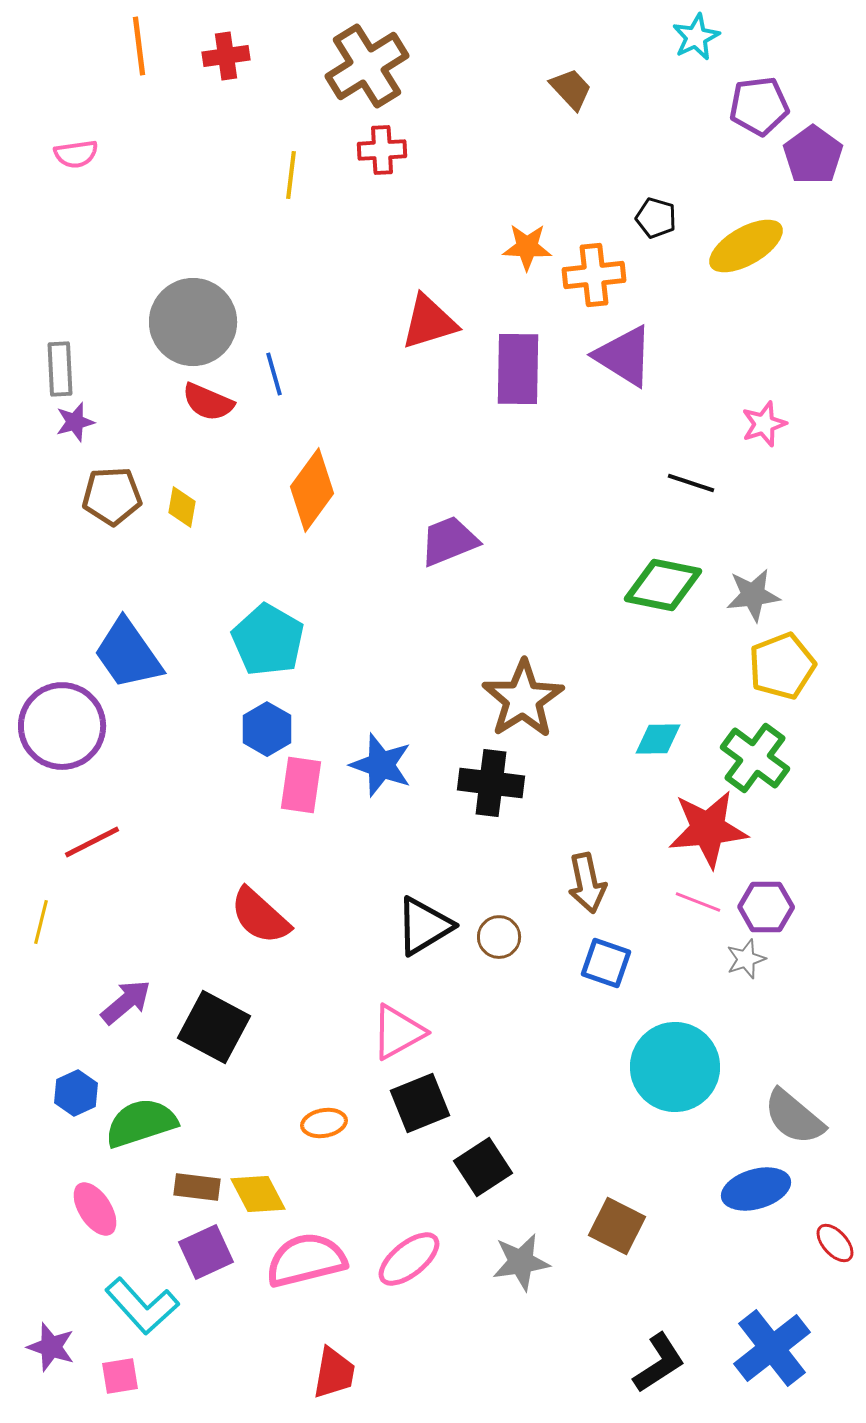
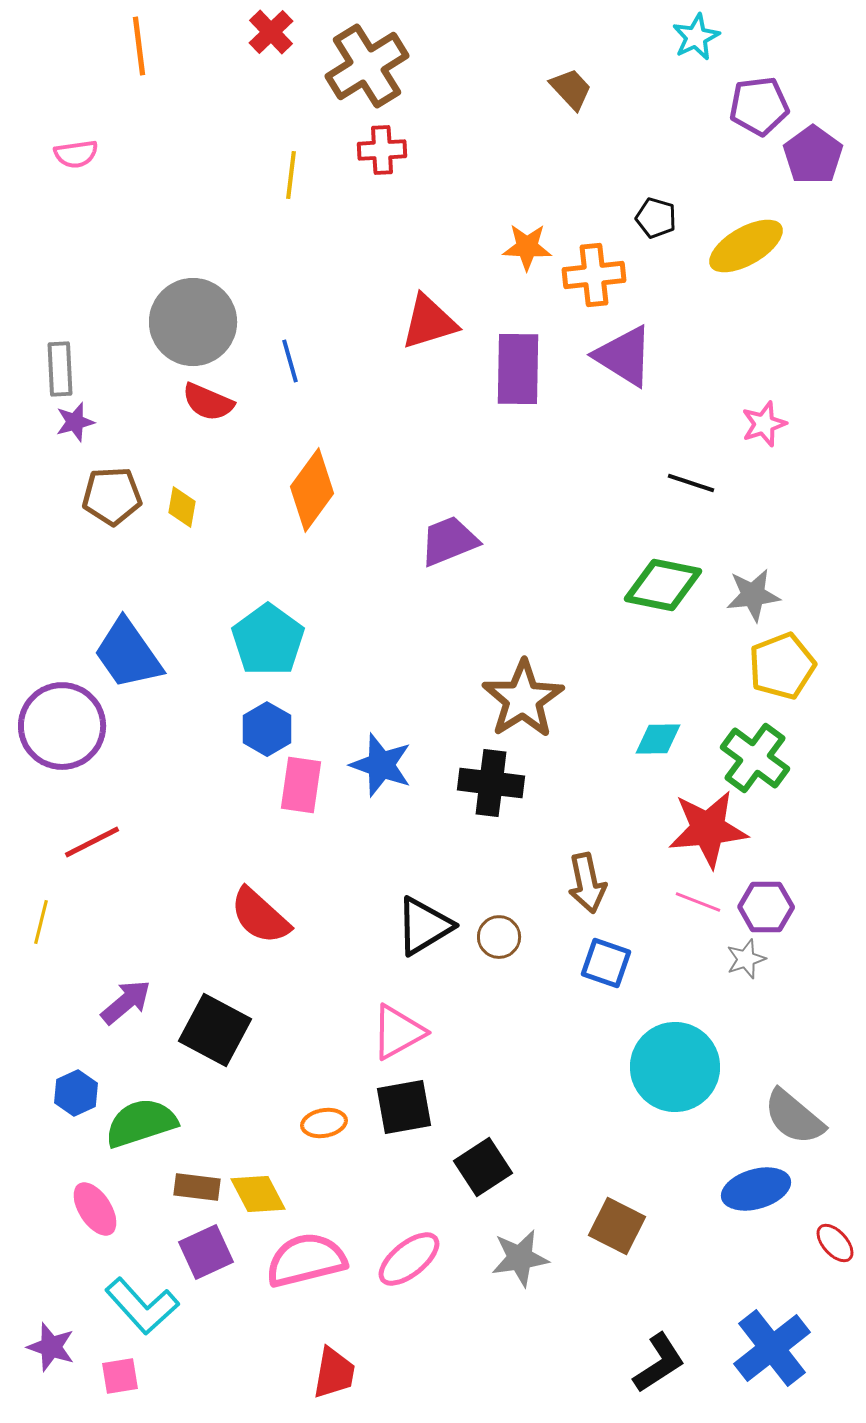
red cross at (226, 56): moved 45 px right, 24 px up; rotated 36 degrees counterclockwise
blue line at (274, 374): moved 16 px right, 13 px up
cyan pentagon at (268, 640): rotated 6 degrees clockwise
black square at (214, 1027): moved 1 px right, 3 px down
black square at (420, 1103): moved 16 px left, 4 px down; rotated 12 degrees clockwise
gray star at (521, 1262): moved 1 px left, 4 px up
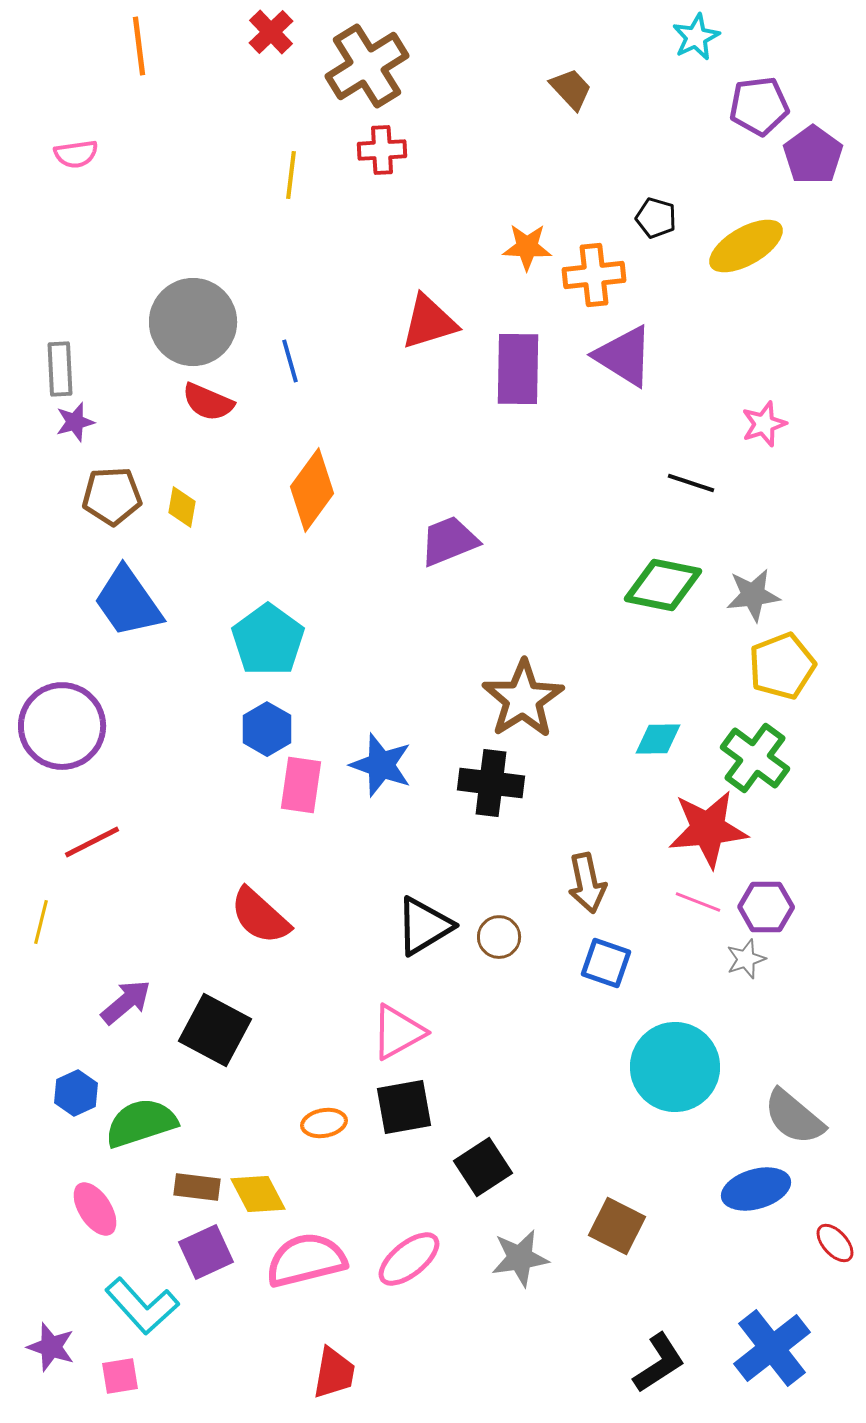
blue trapezoid at (128, 654): moved 52 px up
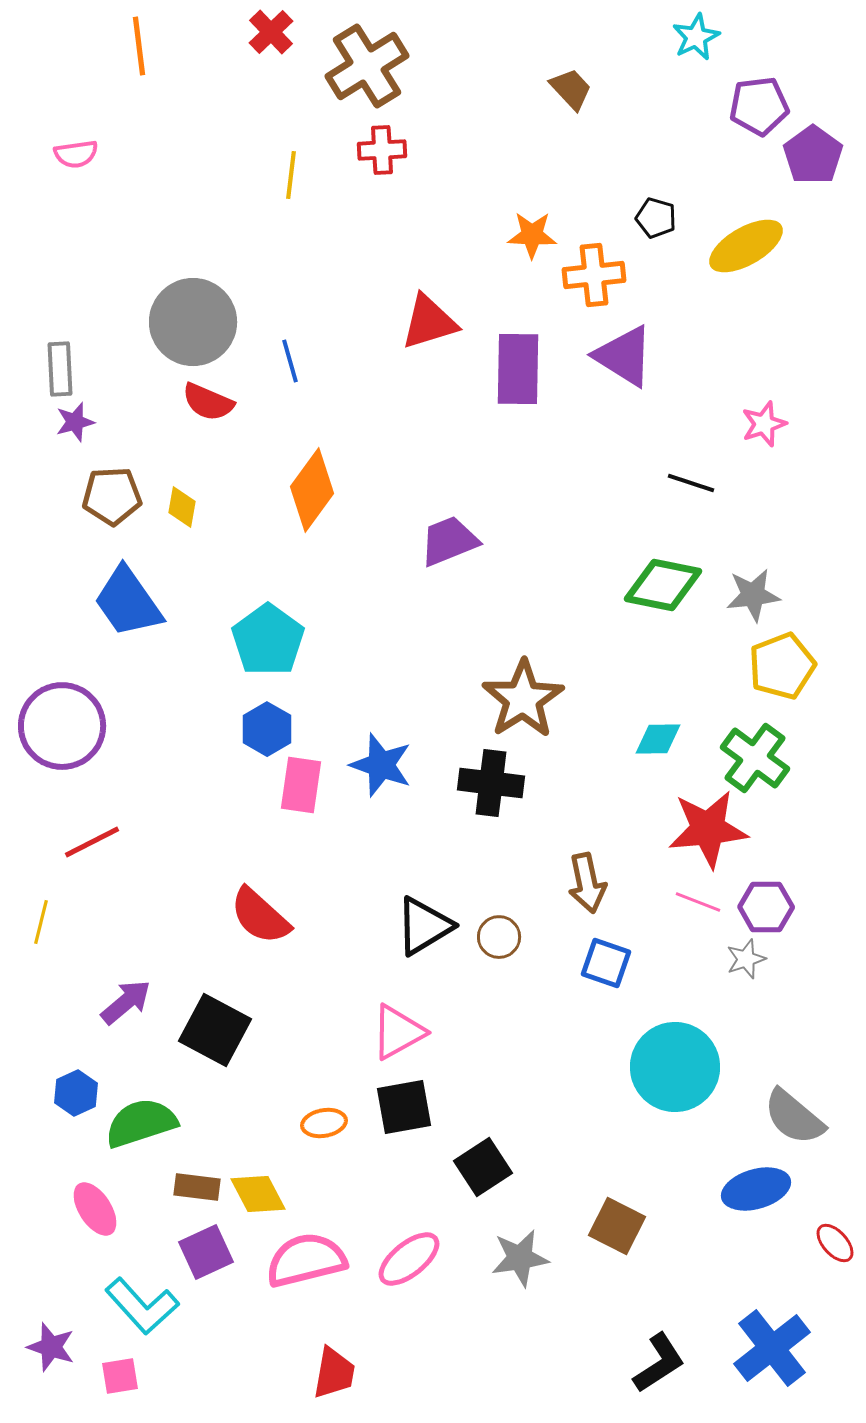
orange star at (527, 247): moved 5 px right, 12 px up
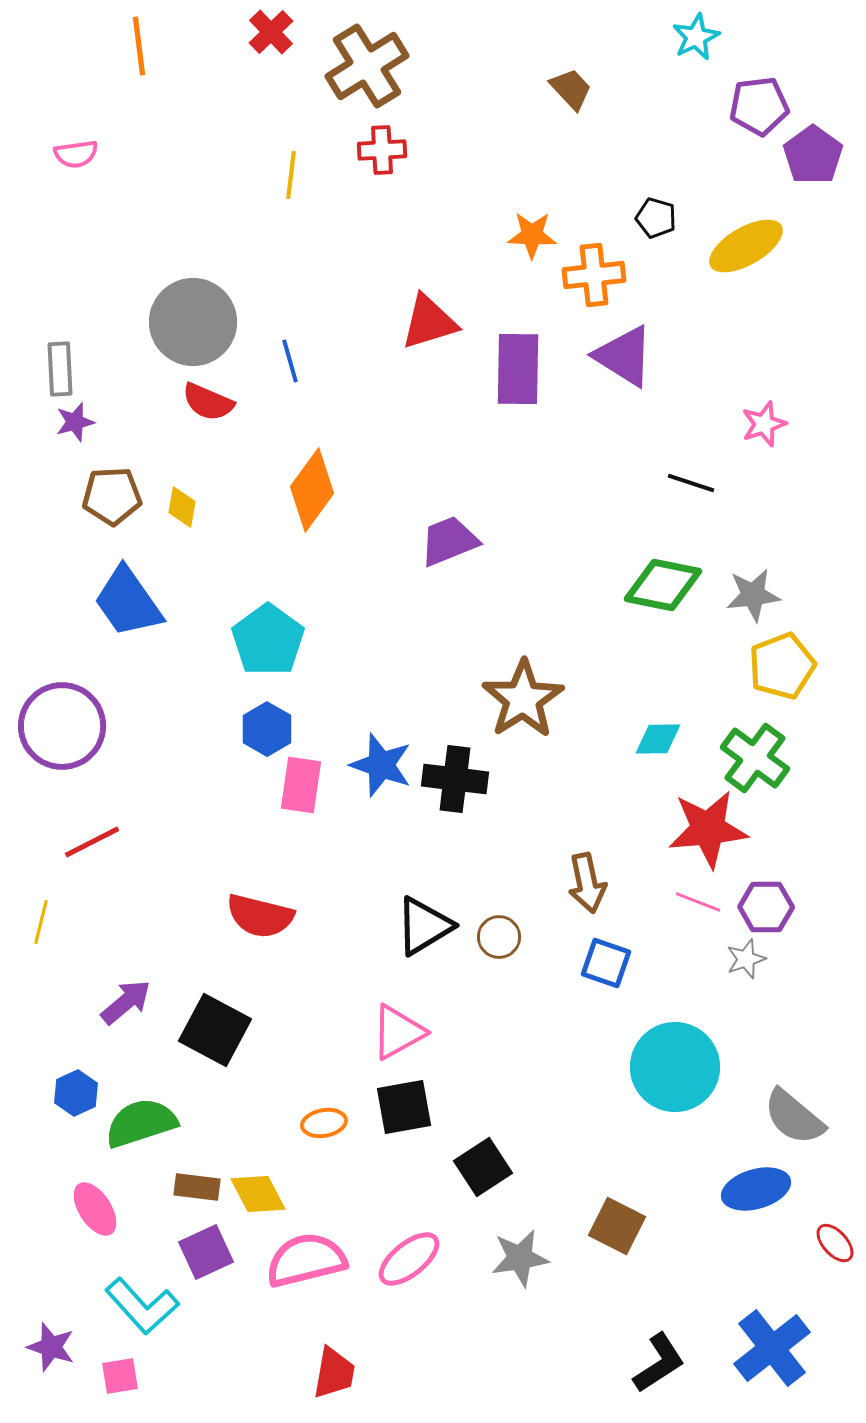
black cross at (491, 783): moved 36 px left, 4 px up
red semicircle at (260, 916): rotated 28 degrees counterclockwise
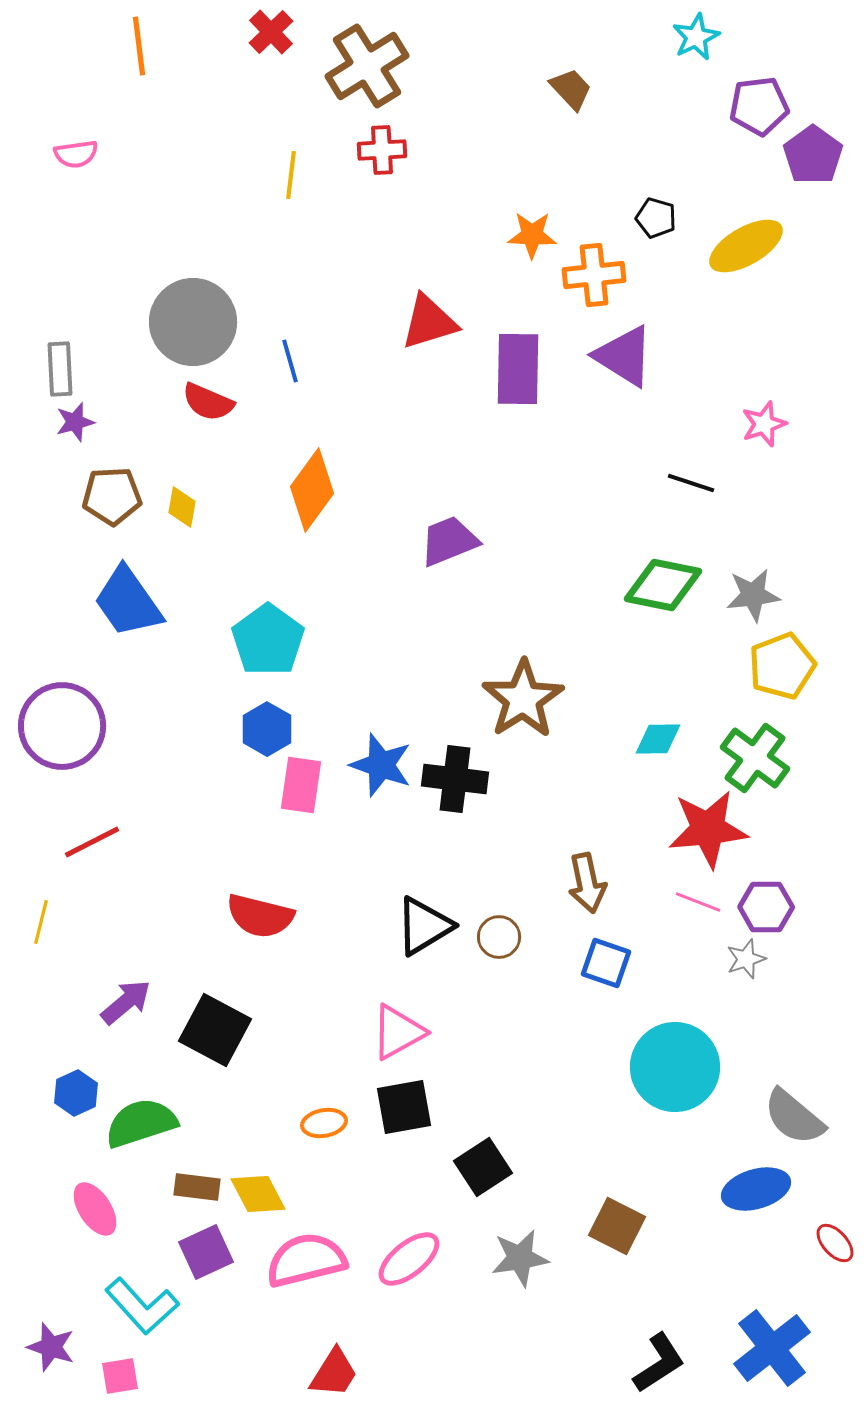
red trapezoid at (334, 1373): rotated 22 degrees clockwise
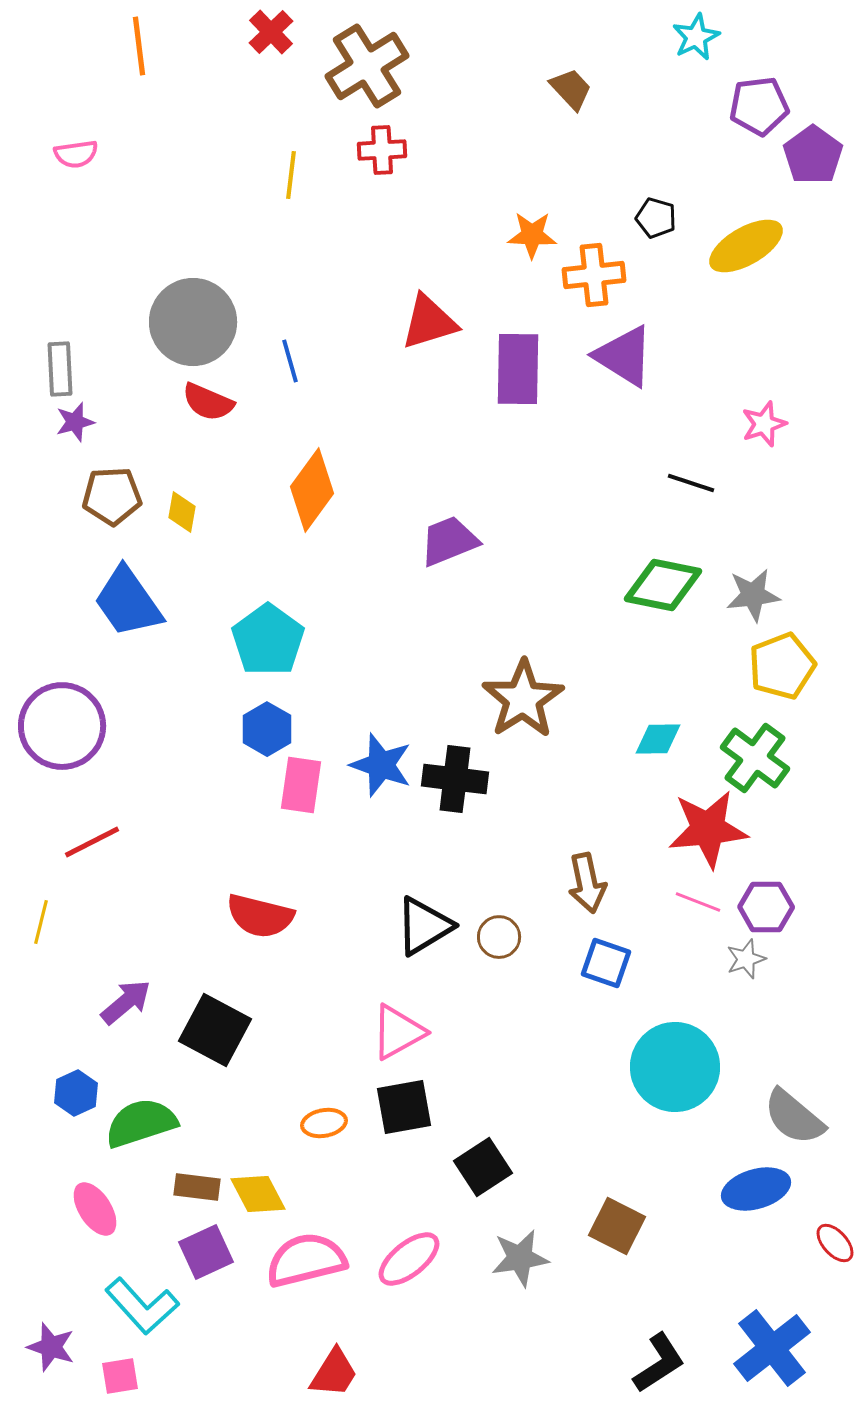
yellow diamond at (182, 507): moved 5 px down
